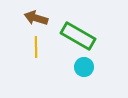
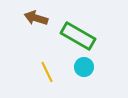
yellow line: moved 11 px right, 25 px down; rotated 25 degrees counterclockwise
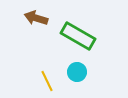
cyan circle: moved 7 px left, 5 px down
yellow line: moved 9 px down
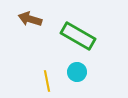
brown arrow: moved 6 px left, 1 px down
yellow line: rotated 15 degrees clockwise
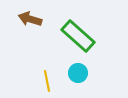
green rectangle: rotated 12 degrees clockwise
cyan circle: moved 1 px right, 1 px down
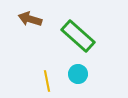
cyan circle: moved 1 px down
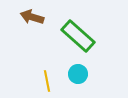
brown arrow: moved 2 px right, 2 px up
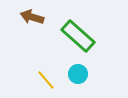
yellow line: moved 1 px left, 1 px up; rotated 30 degrees counterclockwise
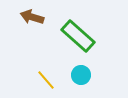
cyan circle: moved 3 px right, 1 px down
